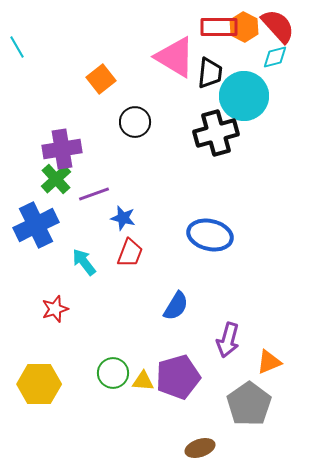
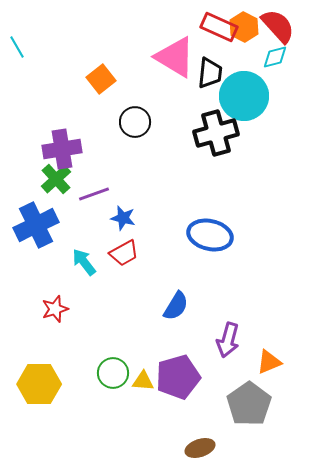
red rectangle: rotated 24 degrees clockwise
red trapezoid: moved 6 px left; rotated 40 degrees clockwise
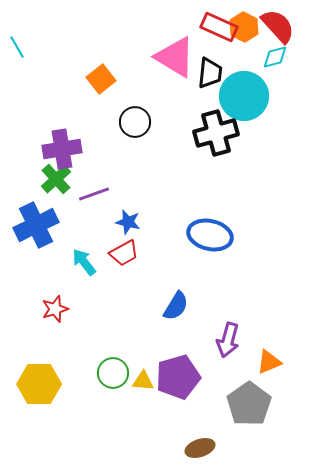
blue star: moved 5 px right, 4 px down
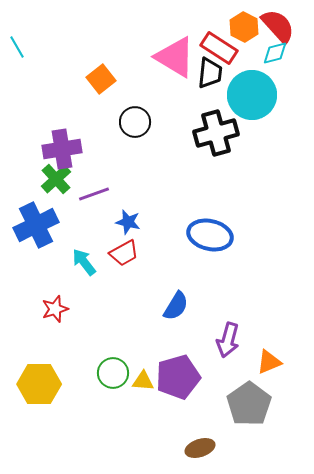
red rectangle: moved 21 px down; rotated 9 degrees clockwise
cyan diamond: moved 4 px up
cyan circle: moved 8 px right, 1 px up
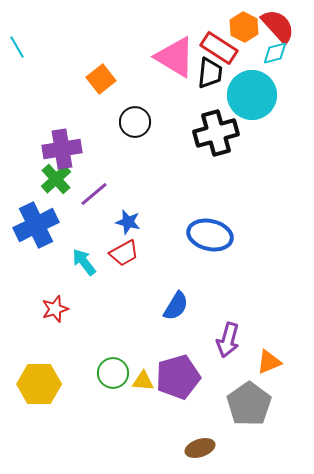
purple line: rotated 20 degrees counterclockwise
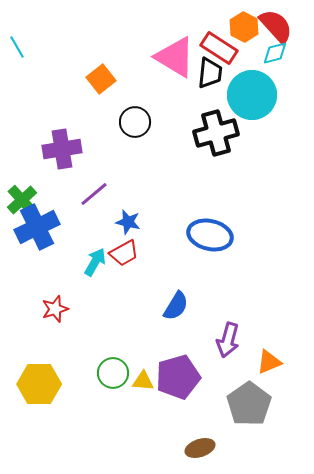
red semicircle: moved 2 px left
green cross: moved 34 px left, 21 px down
blue cross: moved 1 px right, 2 px down
cyan arrow: moved 11 px right; rotated 68 degrees clockwise
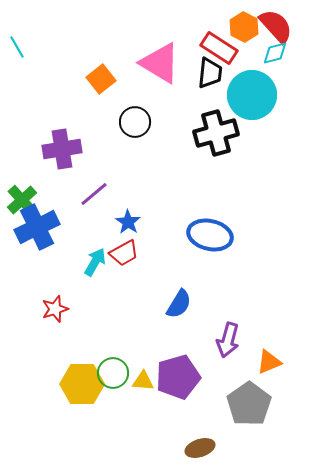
pink triangle: moved 15 px left, 6 px down
blue star: rotated 20 degrees clockwise
blue semicircle: moved 3 px right, 2 px up
yellow hexagon: moved 43 px right
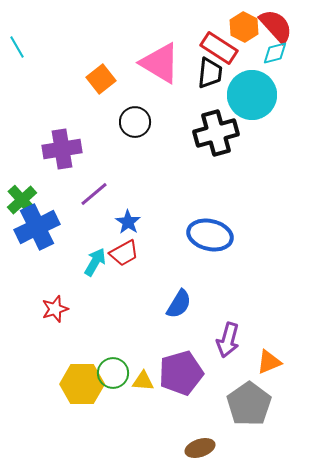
purple pentagon: moved 3 px right, 4 px up
